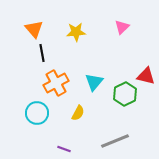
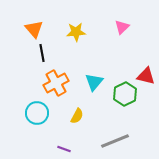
yellow semicircle: moved 1 px left, 3 px down
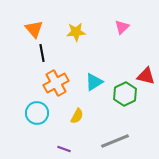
cyan triangle: rotated 18 degrees clockwise
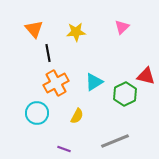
black line: moved 6 px right
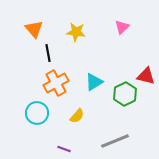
yellow star: rotated 12 degrees clockwise
yellow semicircle: rotated 14 degrees clockwise
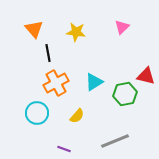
green hexagon: rotated 15 degrees clockwise
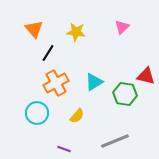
black line: rotated 42 degrees clockwise
green hexagon: rotated 20 degrees clockwise
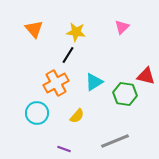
black line: moved 20 px right, 2 px down
